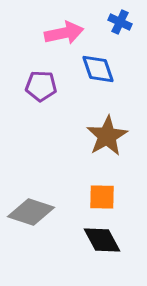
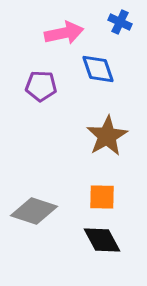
gray diamond: moved 3 px right, 1 px up
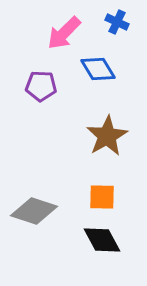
blue cross: moved 3 px left
pink arrow: rotated 147 degrees clockwise
blue diamond: rotated 12 degrees counterclockwise
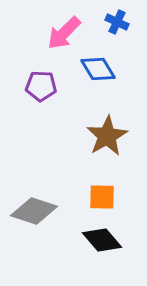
black diamond: rotated 12 degrees counterclockwise
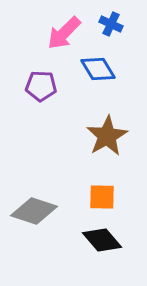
blue cross: moved 6 px left, 2 px down
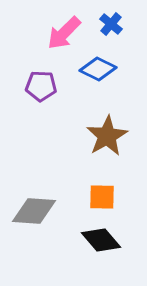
blue cross: rotated 15 degrees clockwise
blue diamond: rotated 33 degrees counterclockwise
gray diamond: rotated 15 degrees counterclockwise
black diamond: moved 1 px left
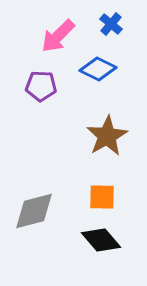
pink arrow: moved 6 px left, 3 px down
gray diamond: rotated 18 degrees counterclockwise
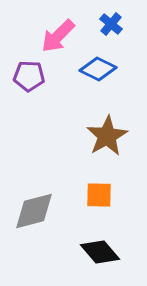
purple pentagon: moved 12 px left, 10 px up
orange square: moved 3 px left, 2 px up
black diamond: moved 1 px left, 12 px down
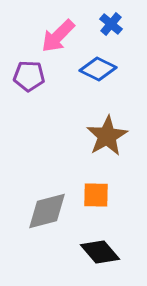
orange square: moved 3 px left
gray diamond: moved 13 px right
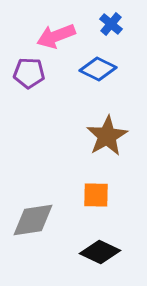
pink arrow: moved 2 px left; rotated 24 degrees clockwise
purple pentagon: moved 3 px up
gray diamond: moved 14 px left, 9 px down; rotated 6 degrees clockwise
black diamond: rotated 24 degrees counterclockwise
